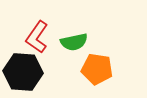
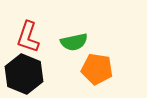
red L-shape: moved 9 px left; rotated 16 degrees counterclockwise
black hexagon: moved 1 px right, 2 px down; rotated 18 degrees clockwise
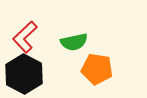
red L-shape: moved 3 px left; rotated 28 degrees clockwise
black hexagon: rotated 6 degrees clockwise
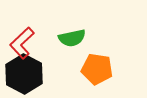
red L-shape: moved 3 px left, 6 px down
green semicircle: moved 2 px left, 4 px up
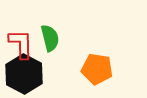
green semicircle: moved 22 px left; rotated 92 degrees counterclockwise
red L-shape: moved 1 px left, 1 px down; rotated 132 degrees clockwise
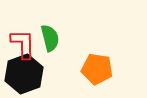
red L-shape: moved 2 px right
black hexagon: rotated 12 degrees clockwise
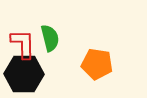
orange pentagon: moved 5 px up
black hexagon: rotated 21 degrees clockwise
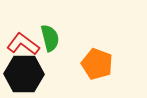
red L-shape: rotated 52 degrees counterclockwise
orange pentagon: rotated 12 degrees clockwise
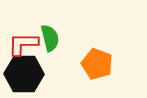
red L-shape: rotated 36 degrees counterclockwise
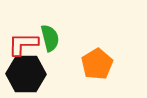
orange pentagon: rotated 20 degrees clockwise
black hexagon: moved 2 px right
